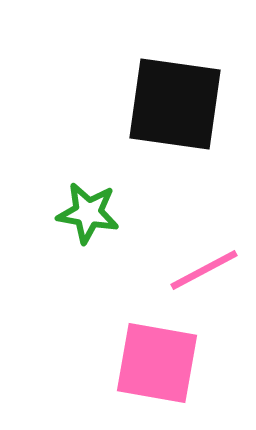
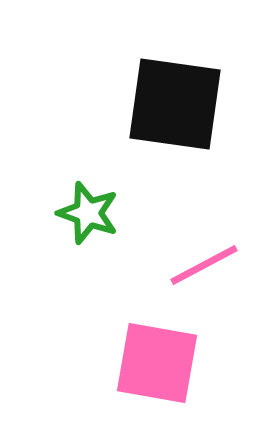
green star: rotated 10 degrees clockwise
pink line: moved 5 px up
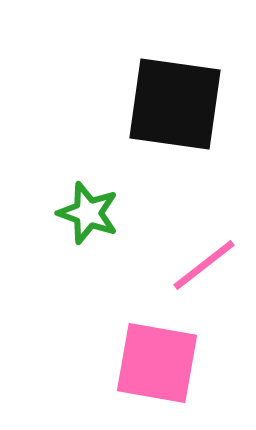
pink line: rotated 10 degrees counterclockwise
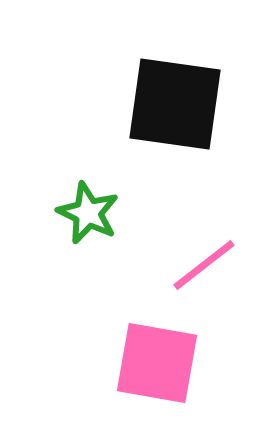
green star: rotated 6 degrees clockwise
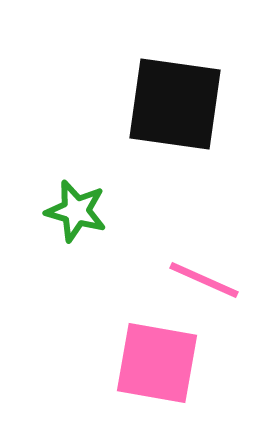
green star: moved 12 px left, 2 px up; rotated 10 degrees counterclockwise
pink line: moved 15 px down; rotated 62 degrees clockwise
